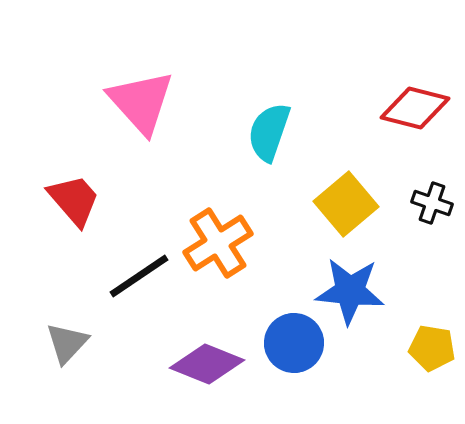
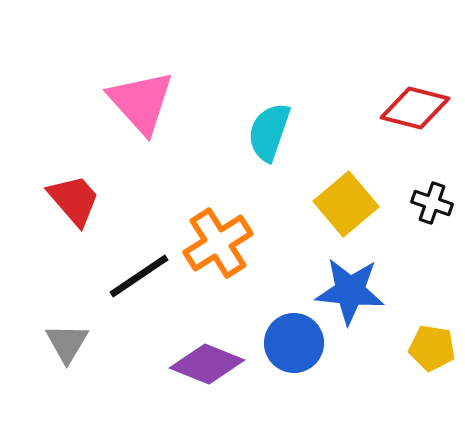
gray triangle: rotated 12 degrees counterclockwise
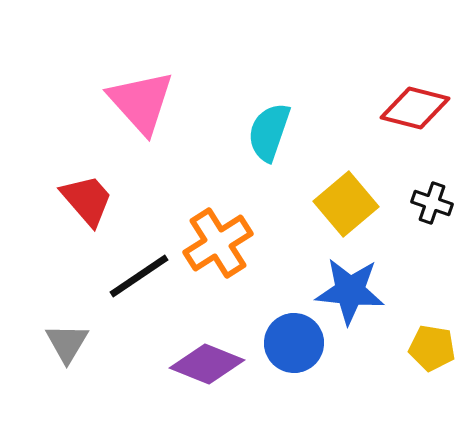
red trapezoid: moved 13 px right
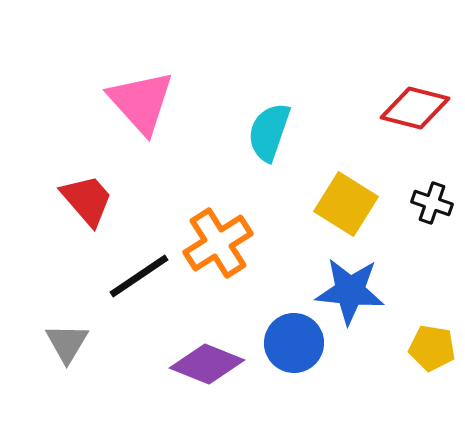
yellow square: rotated 18 degrees counterclockwise
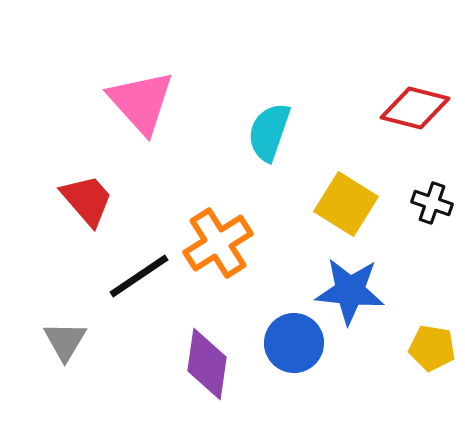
gray triangle: moved 2 px left, 2 px up
purple diamond: rotated 76 degrees clockwise
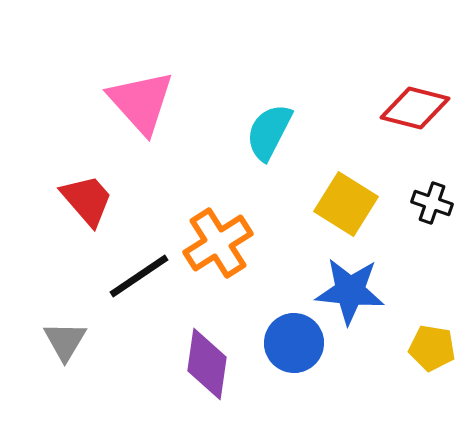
cyan semicircle: rotated 8 degrees clockwise
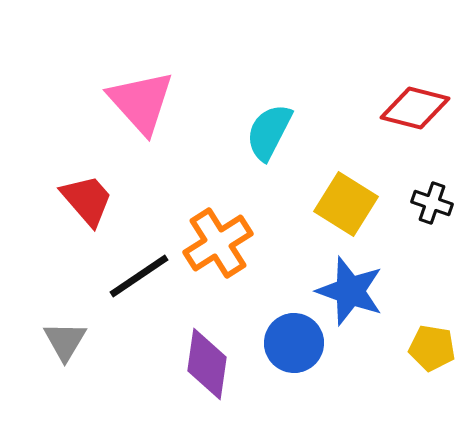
blue star: rotated 14 degrees clockwise
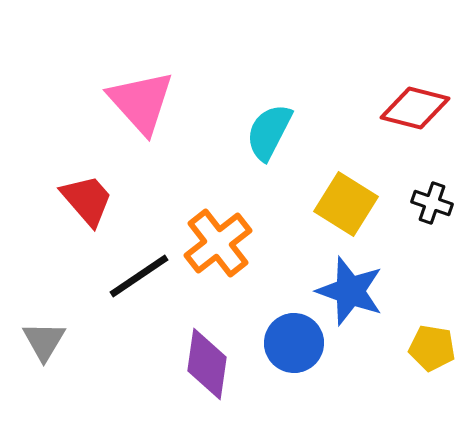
orange cross: rotated 6 degrees counterclockwise
gray triangle: moved 21 px left
